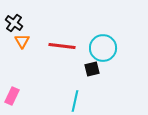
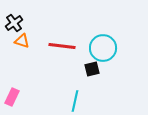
black cross: rotated 18 degrees clockwise
orange triangle: rotated 42 degrees counterclockwise
pink rectangle: moved 1 px down
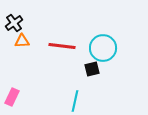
orange triangle: rotated 21 degrees counterclockwise
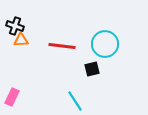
black cross: moved 1 px right, 3 px down; rotated 36 degrees counterclockwise
orange triangle: moved 1 px left, 1 px up
cyan circle: moved 2 px right, 4 px up
cyan line: rotated 45 degrees counterclockwise
